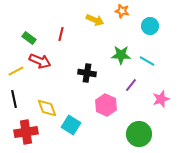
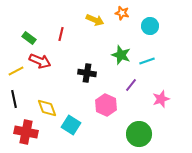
orange star: moved 2 px down
green star: rotated 18 degrees clockwise
cyan line: rotated 49 degrees counterclockwise
red cross: rotated 20 degrees clockwise
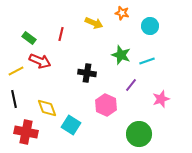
yellow arrow: moved 1 px left, 3 px down
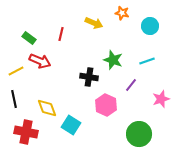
green star: moved 8 px left, 5 px down
black cross: moved 2 px right, 4 px down
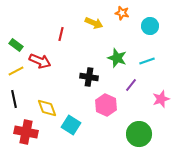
green rectangle: moved 13 px left, 7 px down
green star: moved 4 px right, 2 px up
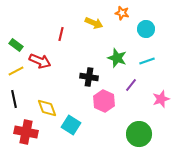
cyan circle: moved 4 px left, 3 px down
pink hexagon: moved 2 px left, 4 px up
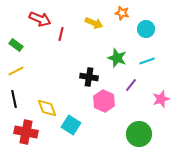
red arrow: moved 42 px up
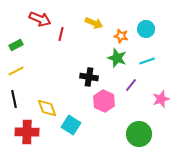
orange star: moved 1 px left, 23 px down
green rectangle: rotated 64 degrees counterclockwise
red cross: moved 1 px right; rotated 10 degrees counterclockwise
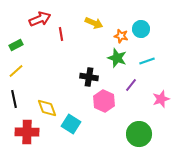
red arrow: rotated 45 degrees counterclockwise
cyan circle: moved 5 px left
red line: rotated 24 degrees counterclockwise
yellow line: rotated 14 degrees counterclockwise
cyan square: moved 1 px up
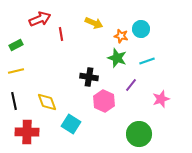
yellow line: rotated 28 degrees clockwise
black line: moved 2 px down
yellow diamond: moved 6 px up
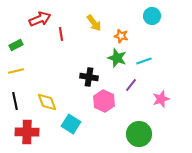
yellow arrow: rotated 30 degrees clockwise
cyan circle: moved 11 px right, 13 px up
cyan line: moved 3 px left
black line: moved 1 px right
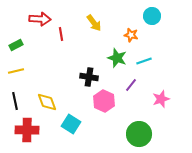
red arrow: rotated 25 degrees clockwise
orange star: moved 10 px right, 1 px up
red cross: moved 2 px up
